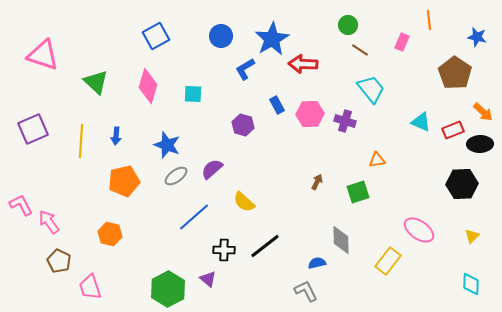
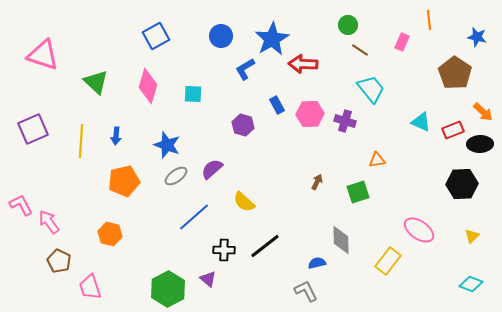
cyan diamond at (471, 284): rotated 70 degrees counterclockwise
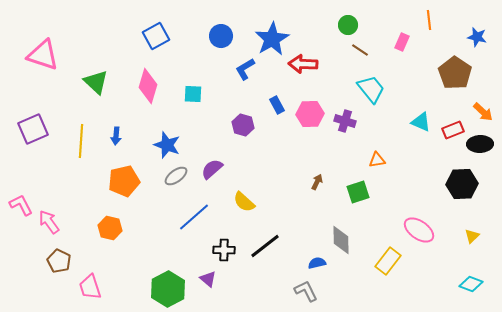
orange hexagon at (110, 234): moved 6 px up
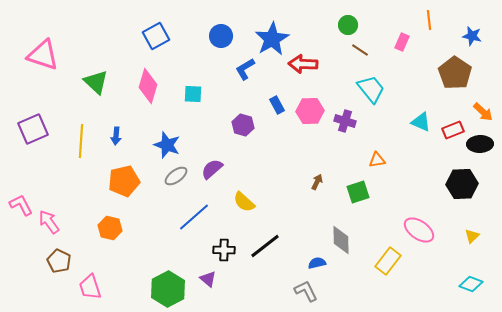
blue star at (477, 37): moved 5 px left, 1 px up
pink hexagon at (310, 114): moved 3 px up
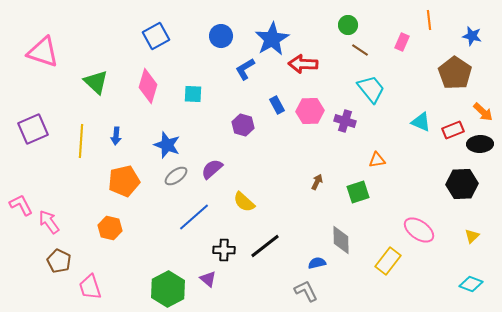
pink triangle at (43, 55): moved 3 px up
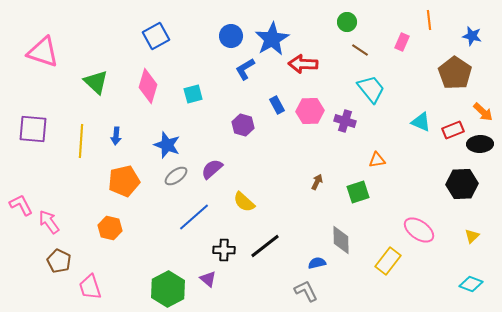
green circle at (348, 25): moved 1 px left, 3 px up
blue circle at (221, 36): moved 10 px right
cyan square at (193, 94): rotated 18 degrees counterclockwise
purple square at (33, 129): rotated 28 degrees clockwise
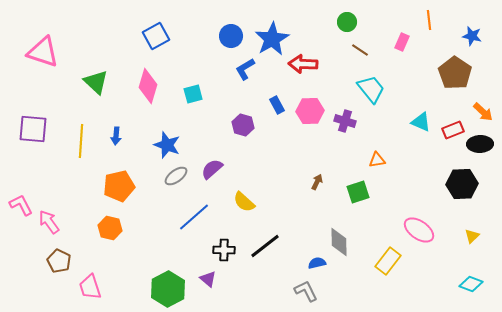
orange pentagon at (124, 181): moved 5 px left, 5 px down
gray diamond at (341, 240): moved 2 px left, 2 px down
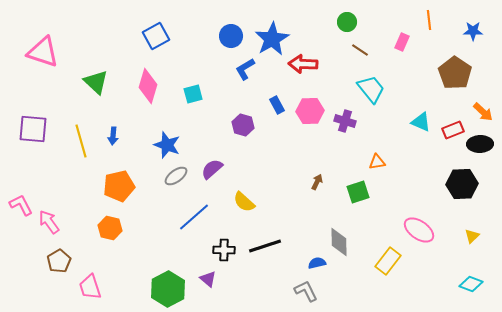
blue star at (472, 36): moved 1 px right, 5 px up; rotated 12 degrees counterclockwise
blue arrow at (116, 136): moved 3 px left
yellow line at (81, 141): rotated 20 degrees counterclockwise
orange triangle at (377, 160): moved 2 px down
black line at (265, 246): rotated 20 degrees clockwise
brown pentagon at (59, 261): rotated 15 degrees clockwise
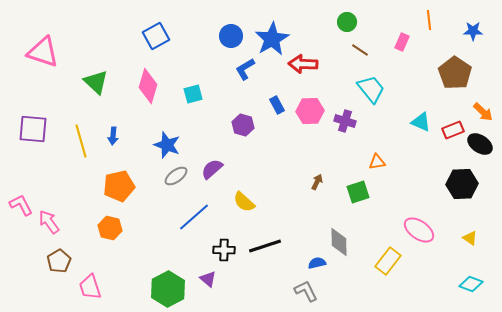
black ellipse at (480, 144): rotated 35 degrees clockwise
yellow triangle at (472, 236): moved 2 px left, 2 px down; rotated 42 degrees counterclockwise
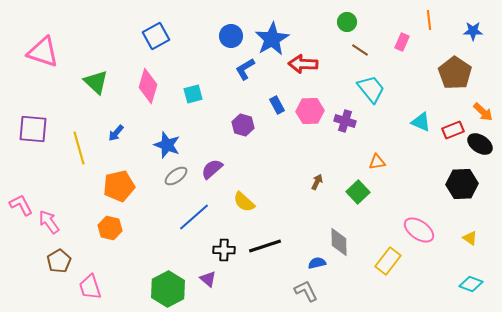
blue arrow at (113, 136): moved 3 px right, 3 px up; rotated 36 degrees clockwise
yellow line at (81, 141): moved 2 px left, 7 px down
green square at (358, 192): rotated 25 degrees counterclockwise
